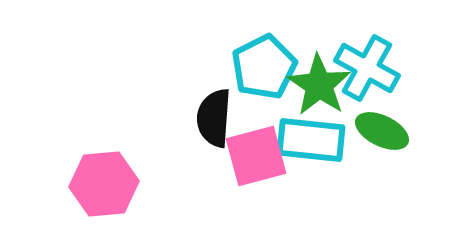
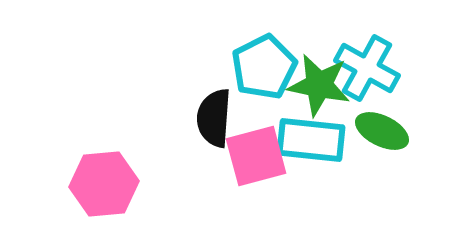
green star: rotated 22 degrees counterclockwise
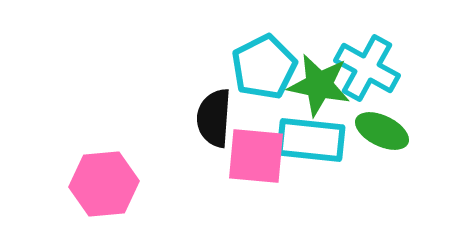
pink square: rotated 20 degrees clockwise
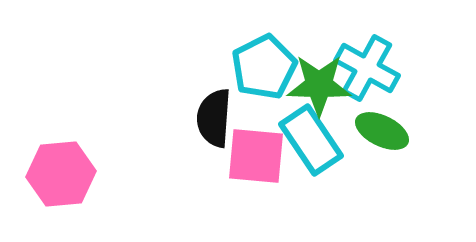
green star: rotated 10 degrees counterclockwise
cyan rectangle: rotated 50 degrees clockwise
pink hexagon: moved 43 px left, 10 px up
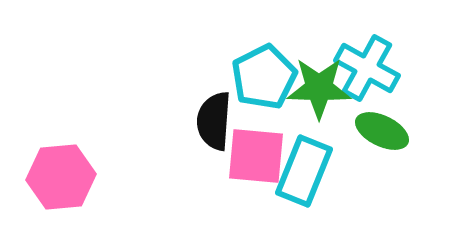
cyan pentagon: moved 10 px down
green star: moved 3 px down
black semicircle: moved 3 px down
cyan rectangle: moved 7 px left, 31 px down; rotated 56 degrees clockwise
pink hexagon: moved 3 px down
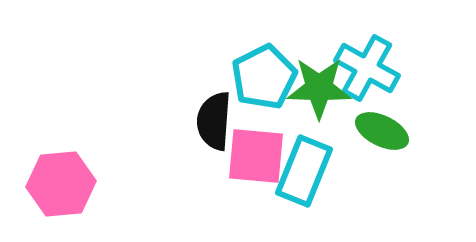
pink hexagon: moved 7 px down
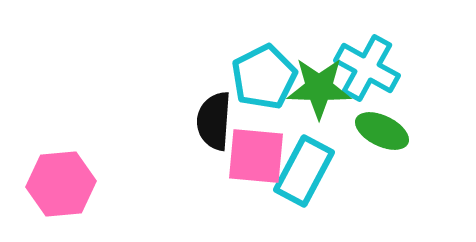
cyan rectangle: rotated 6 degrees clockwise
